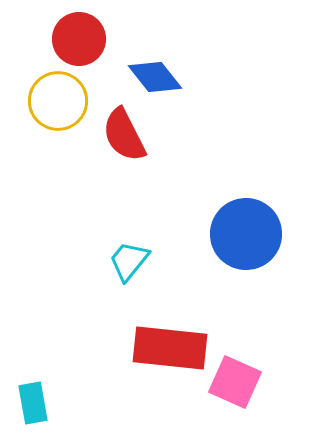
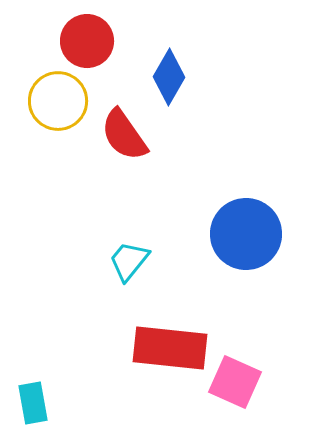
red circle: moved 8 px right, 2 px down
blue diamond: moved 14 px right; rotated 68 degrees clockwise
red semicircle: rotated 8 degrees counterclockwise
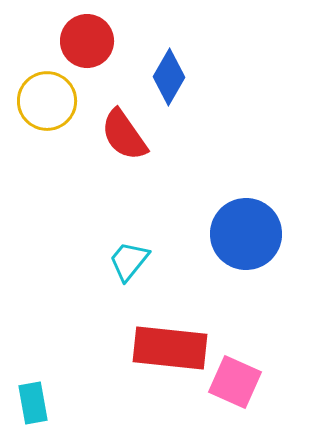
yellow circle: moved 11 px left
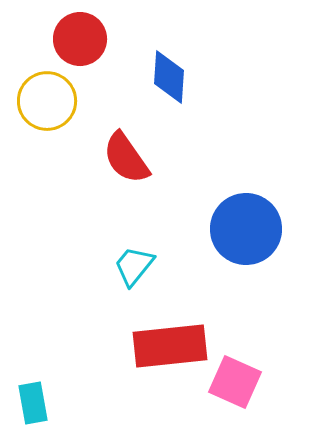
red circle: moved 7 px left, 2 px up
blue diamond: rotated 26 degrees counterclockwise
red semicircle: moved 2 px right, 23 px down
blue circle: moved 5 px up
cyan trapezoid: moved 5 px right, 5 px down
red rectangle: moved 2 px up; rotated 12 degrees counterclockwise
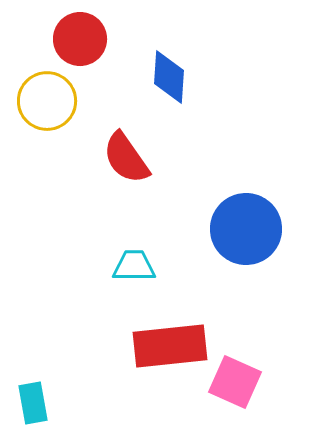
cyan trapezoid: rotated 51 degrees clockwise
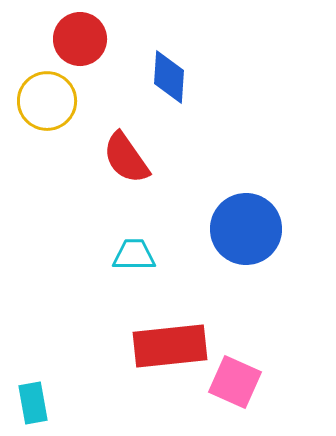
cyan trapezoid: moved 11 px up
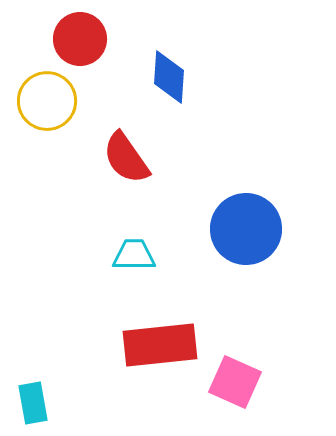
red rectangle: moved 10 px left, 1 px up
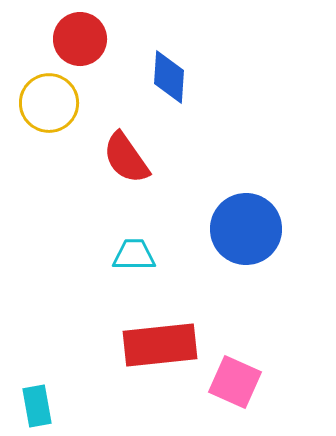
yellow circle: moved 2 px right, 2 px down
cyan rectangle: moved 4 px right, 3 px down
